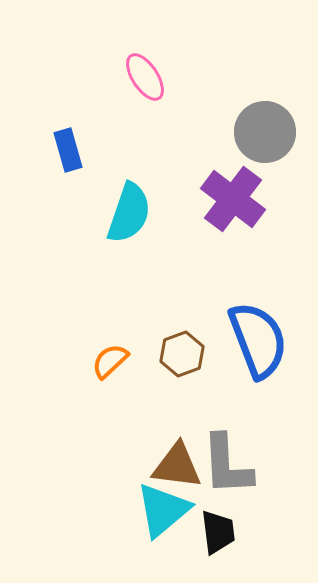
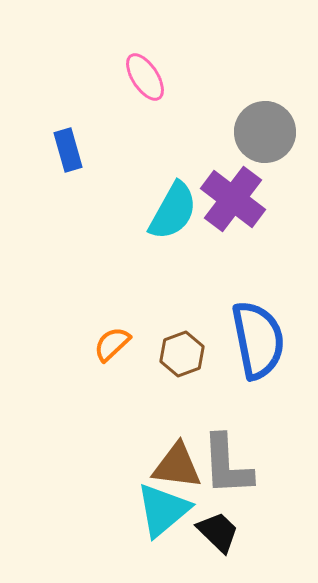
cyan semicircle: moved 44 px right, 2 px up; rotated 10 degrees clockwise
blue semicircle: rotated 10 degrees clockwise
orange semicircle: moved 2 px right, 17 px up
black trapezoid: rotated 39 degrees counterclockwise
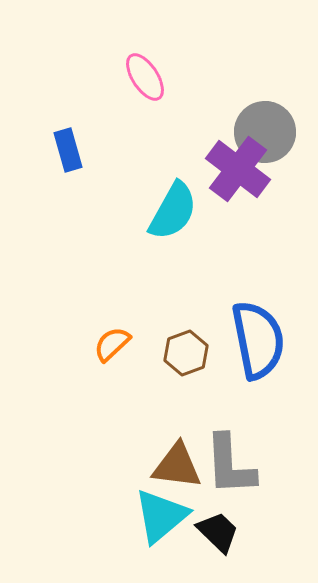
purple cross: moved 5 px right, 30 px up
brown hexagon: moved 4 px right, 1 px up
gray L-shape: moved 3 px right
cyan triangle: moved 2 px left, 6 px down
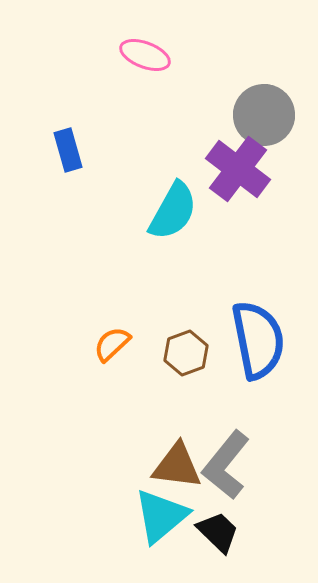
pink ellipse: moved 22 px up; rotated 36 degrees counterclockwise
gray circle: moved 1 px left, 17 px up
gray L-shape: moved 4 px left; rotated 42 degrees clockwise
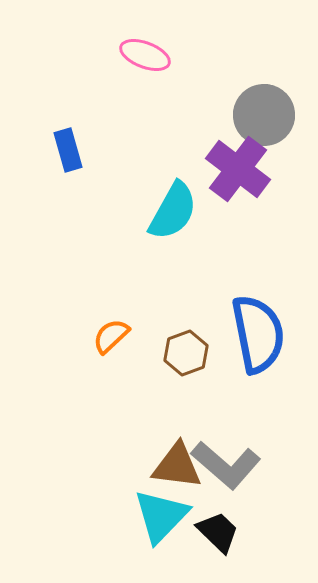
blue semicircle: moved 6 px up
orange semicircle: moved 1 px left, 8 px up
gray L-shape: rotated 88 degrees counterclockwise
cyan triangle: rotated 6 degrees counterclockwise
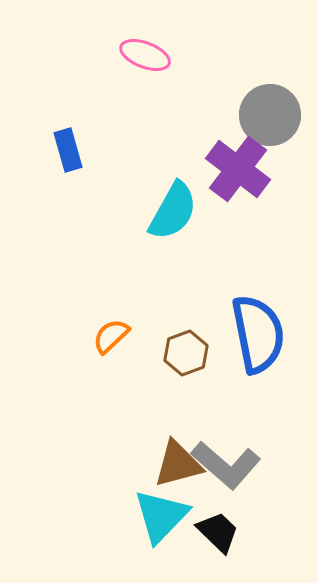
gray circle: moved 6 px right
brown triangle: moved 1 px right, 2 px up; rotated 22 degrees counterclockwise
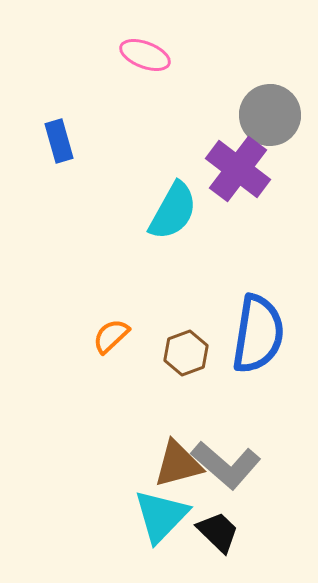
blue rectangle: moved 9 px left, 9 px up
blue semicircle: rotated 20 degrees clockwise
